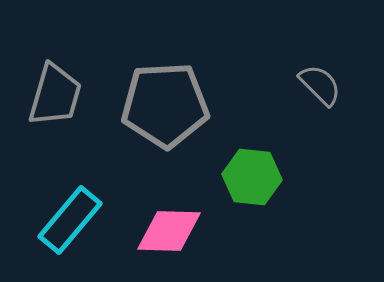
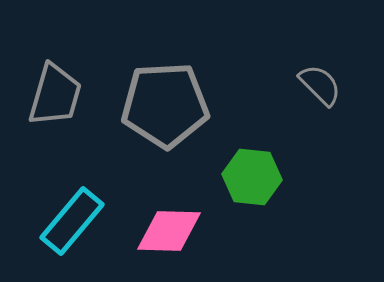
cyan rectangle: moved 2 px right, 1 px down
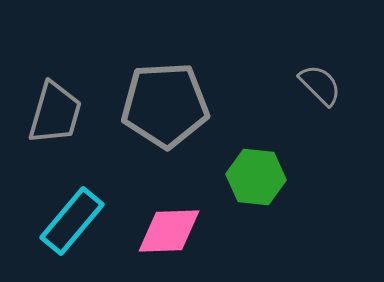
gray trapezoid: moved 18 px down
green hexagon: moved 4 px right
pink diamond: rotated 4 degrees counterclockwise
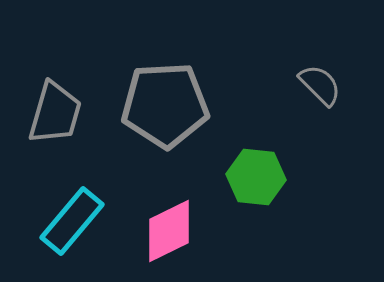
pink diamond: rotated 24 degrees counterclockwise
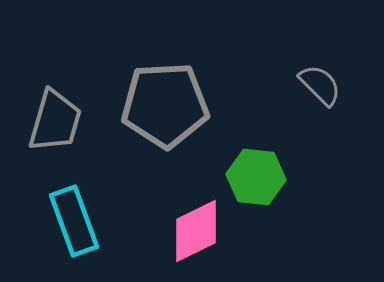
gray trapezoid: moved 8 px down
cyan rectangle: moved 2 px right; rotated 60 degrees counterclockwise
pink diamond: moved 27 px right
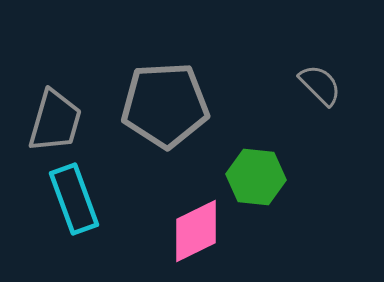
cyan rectangle: moved 22 px up
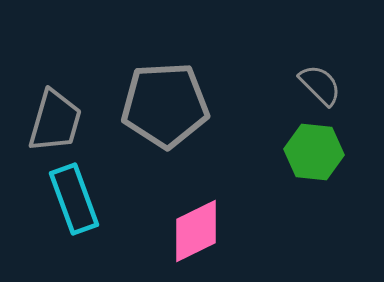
green hexagon: moved 58 px right, 25 px up
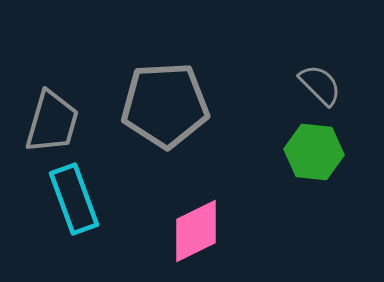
gray trapezoid: moved 3 px left, 1 px down
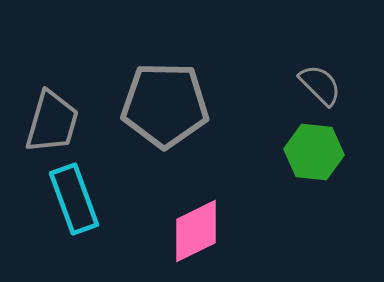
gray pentagon: rotated 4 degrees clockwise
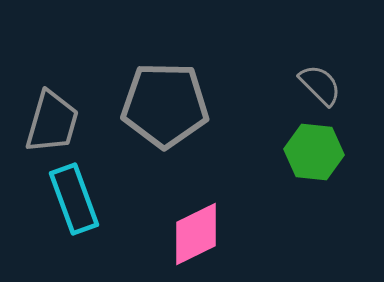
pink diamond: moved 3 px down
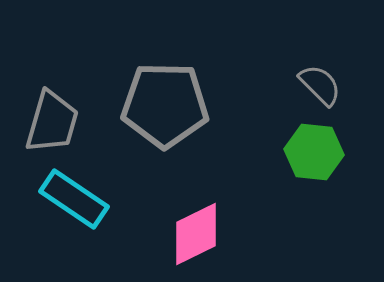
cyan rectangle: rotated 36 degrees counterclockwise
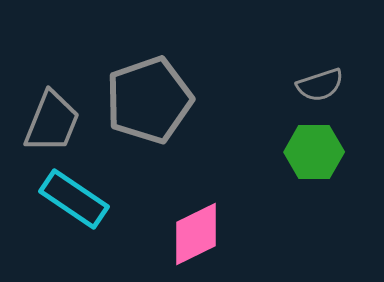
gray semicircle: rotated 117 degrees clockwise
gray pentagon: moved 16 px left, 5 px up; rotated 20 degrees counterclockwise
gray trapezoid: rotated 6 degrees clockwise
green hexagon: rotated 6 degrees counterclockwise
